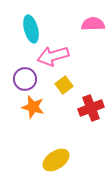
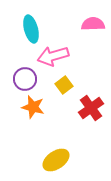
red cross: rotated 15 degrees counterclockwise
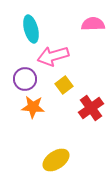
orange star: rotated 10 degrees counterclockwise
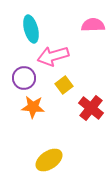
pink semicircle: moved 1 px down
purple circle: moved 1 px left, 1 px up
red cross: rotated 15 degrees counterclockwise
yellow ellipse: moved 7 px left
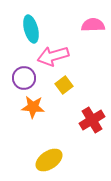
red cross: moved 1 px right, 12 px down; rotated 20 degrees clockwise
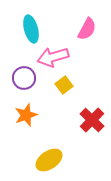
pink semicircle: moved 6 px left, 4 px down; rotated 120 degrees clockwise
pink arrow: moved 1 px down
orange star: moved 7 px left, 8 px down; rotated 25 degrees counterclockwise
red cross: rotated 15 degrees counterclockwise
